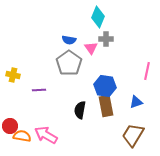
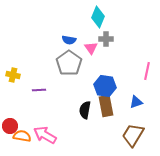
black semicircle: moved 5 px right
pink arrow: moved 1 px left
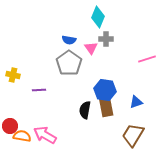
pink line: moved 12 px up; rotated 60 degrees clockwise
blue hexagon: moved 4 px down
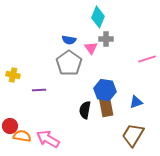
pink arrow: moved 3 px right, 4 px down
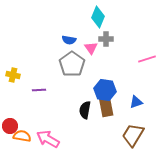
gray pentagon: moved 3 px right, 1 px down
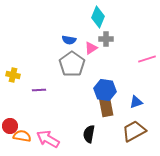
pink triangle: rotated 32 degrees clockwise
black semicircle: moved 4 px right, 24 px down
brown trapezoid: moved 1 px right, 4 px up; rotated 30 degrees clockwise
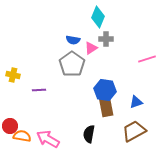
blue semicircle: moved 4 px right
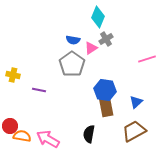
gray cross: rotated 32 degrees counterclockwise
purple line: rotated 16 degrees clockwise
blue triangle: rotated 24 degrees counterclockwise
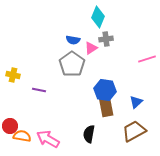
gray cross: rotated 24 degrees clockwise
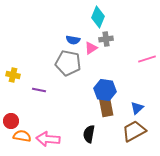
gray pentagon: moved 4 px left, 1 px up; rotated 25 degrees counterclockwise
blue triangle: moved 1 px right, 6 px down
red circle: moved 1 px right, 5 px up
pink arrow: rotated 25 degrees counterclockwise
